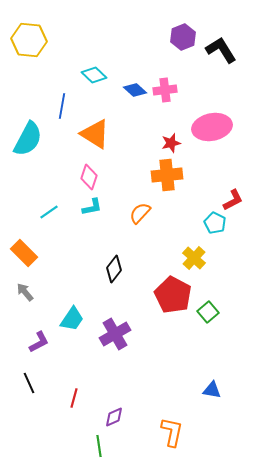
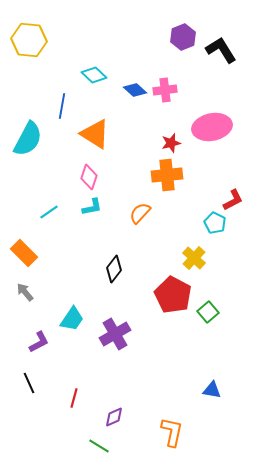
green line: rotated 50 degrees counterclockwise
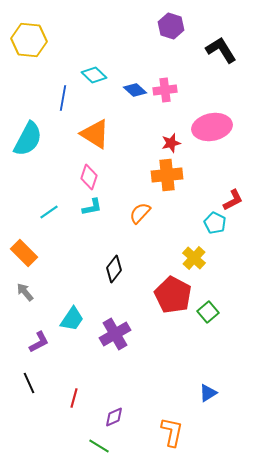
purple hexagon: moved 12 px left, 11 px up; rotated 20 degrees counterclockwise
blue line: moved 1 px right, 8 px up
blue triangle: moved 4 px left, 3 px down; rotated 42 degrees counterclockwise
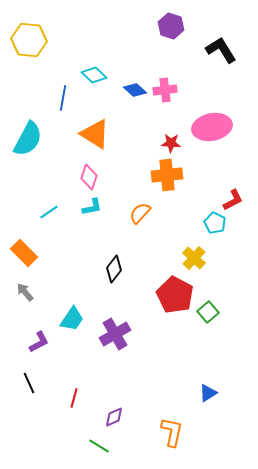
red star: rotated 18 degrees clockwise
red pentagon: moved 2 px right
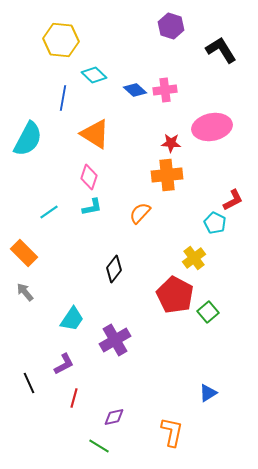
yellow hexagon: moved 32 px right
yellow cross: rotated 10 degrees clockwise
purple cross: moved 6 px down
purple L-shape: moved 25 px right, 22 px down
purple diamond: rotated 10 degrees clockwise
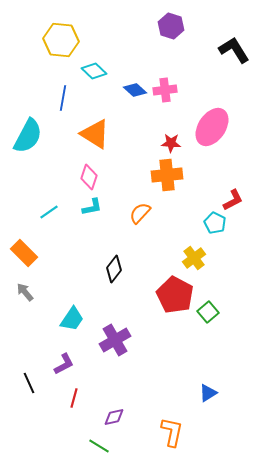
black L-shape: moved 13 px right
cyan diamond: moved 4 px up
pink ellipse: rotated 45 degrees counterclockwise
cyan semicircle: moved 3 px up
